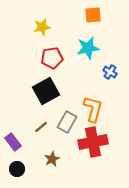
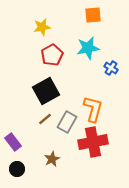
red pentagon: moved 3 px up; rotated 20 degrees counterclockwise
blue cross: moved 1 px right, 4 px up
brown line: moved 4 px right, 8 px up
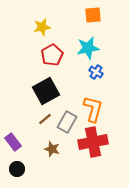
blue cross: moved 15 px left, 4 px down
brown star: moved 10 px up; rotated 28 degrees counterclockwise
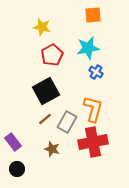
yellow star: rotated 24 degrees clockwise
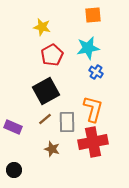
gray rectangle: rotated 30 degrees counterclockwise
purple rectangle: moved 15 px up; rotated 30 degrees counterclockwise
black circle: moved 3 px left, 1 px down
